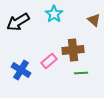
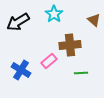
brown cross: moved 3 px left, 5 px up
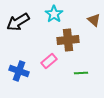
brown cross: moved 2 px left, 5 px up
blue cross: moved 2 px left, 1 px down; rotated 12 degrees counterclockwise
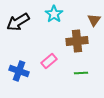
brown triangle: rotated 24 degrees clockwise
brown cross: moved 9 px right, 1 px down
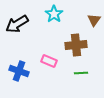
black arrow: moved 1 px left, 2 px down
brown cross: moved 1 px left, 4 px down
pink rectangle: rotated 63 degrees clockwise
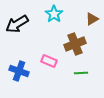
brown triangle: moved 2 px left, 1 px up; rotated 24 degrees clockwise
brown cross: moved 1 px left, 1 px up; rotated 15 degrees counterclockwise
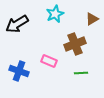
cyan star: moved 1 px right; rotated 12 degrees clockwise
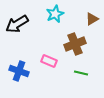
green line: rotated 16 degrees clockwise
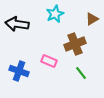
black arrow: rotated 40 degrees clockwise
green line: rotated 40 degrees clockwise
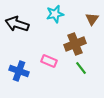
cyan star: rotated 12 degrees clockwise
brown triangle: rotated 24 degrees counterclockwise
black arrow: rotated 10 degrees clockwise
green line: moved 5 px up
